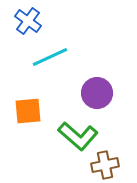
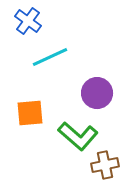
orange square: moved 2 px right, 2 px down
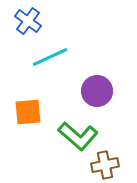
purple circle: moved 2 px up
orange square: moved 2 px left, 1 px up
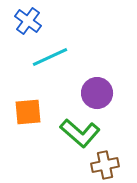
purple circle: moved 2 px down
green L-shape: moved 2 px right, 3 px up
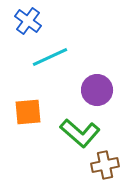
purple circle: moved 3 px up
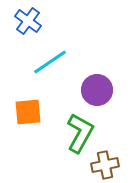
cyan line: moved 5 px down; rotated 9 degrees counterclockwise
green L-shape: rotated 102 degrees counterclockwise
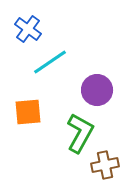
blue cross: moved 8 px down
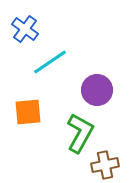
blue cross: moved 3 px left
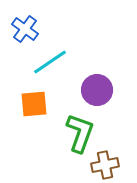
orange square: moved 6 px right, 8 px up
green L-shape: rotated 9 degrees counterclockwise
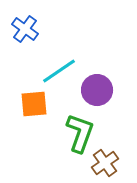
cyan line: moved 9 px right, 9 px down
brown cross: moved 2 px up; rotated 24 degrees counterclockwise
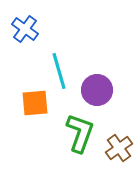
cyan line: rotated 72 degrees counterclockwise
orange square: moved 1 px right, 1 px up
brown cross: moved 14 px right, 15 px up
